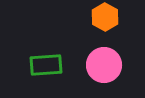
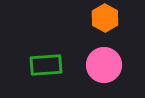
orange hexagon: moved 1 px down
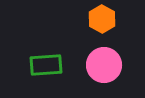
orange hexagon: moved 3 px left, 1 px down
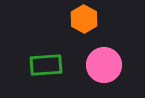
orange hexagon: moved 18 px left
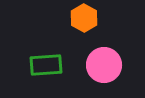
orange hexagon: moved 1 px up
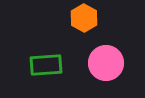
pink circle: moved 2 px right, 2 px up
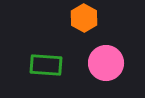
green rectangle: rotated 8 degrees clockwise
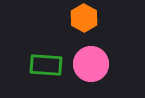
pink circle: moved 15 px left, 1 px down
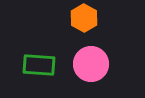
green rectangle: moved 7 px left
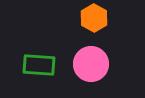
orange hexagon: moved 10 px right
